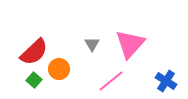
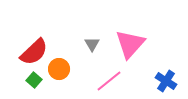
pink line: moved 2 px left
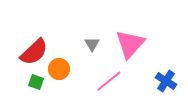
green square: moved 2 px right, 2 px down; rotated 21 degrees counterclockwise
